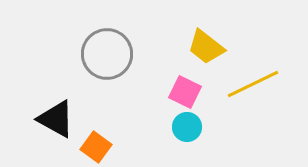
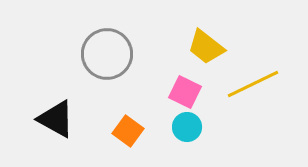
orange square: moved 32 px right, 16 px up
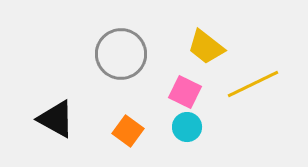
gray circle: moved 14 px right
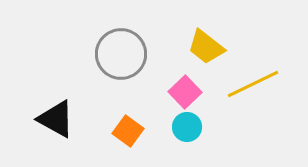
pink square: rotated 20 degrees clockwise
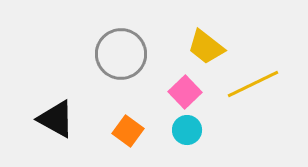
cyan circle: moved 3 px down
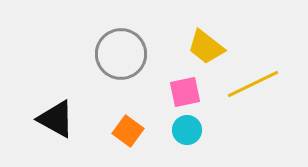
pink square: rotated 32 degrees clockwise
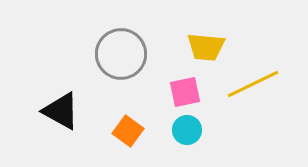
yellow trapezoid: rotated 33 degrees counterclockwise
black triangle: moved 5 px right, 8 px up
